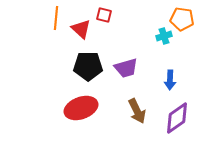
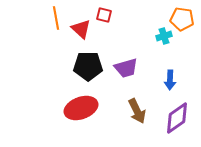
orange line: rotated 15 degrees counterclockwise
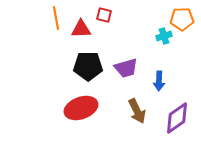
orange pentagon: rotated 10 degrees counterclockwise
red triangle: rotated 45 degrees counterclockwise
blue arrow: moved 11 px left, 1 px down
